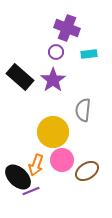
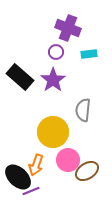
purple cross: moved 1 px right
pink circle: moved 6 px right
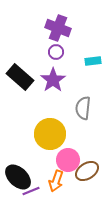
purple cross: moved 10 px left
cyan rectangle: moved 4 px right, 7 px down
gray semicircle: moved 2 px up
yellow circle: moved 3 px left, 2 px down
orange arrow: moved 20 px right, 16 px down
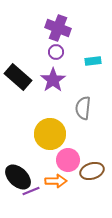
black rectangle: moved 2 px left
brown ellipse: moved 5 px right; rotated 15 degrees clockwise
orange arrow: rotated 110 degrees counterclockwise
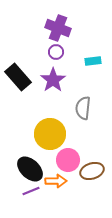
black rectangle: rotated 8 degrees clockwise
black ellipse: moved 12 px right, 8 px up
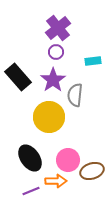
purple cross: rotated 30 degrees clockwise
gray semicircle: moved 8 px left, 13 px up
yellow circle: moved 1 px left, 17 px up
black ellipse: moved 11 px up; rotated 12 degrees clockwise
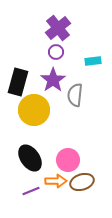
black rectangle: moved 5 px down; rotated 56 degrees clockwise
yellow circle: moved 15 px left, 7 px up
brown ellipse: moved 10 px left, 11 px down
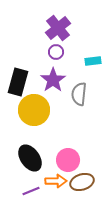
gray semicircle: moved 4 px right, 1 px up
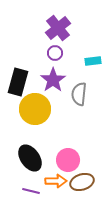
purple circle: moved 1 px left, 1 px down
yellow circle: moved 1 px right, 1 px up
purple line: rotated 36 degrees clockwise
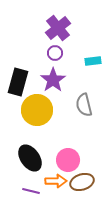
gray semicircle: moved 5 px right, 11 px down; rotated 20 degrees counterclockwise
yellow circle: moved 2 px right, 1 px down
